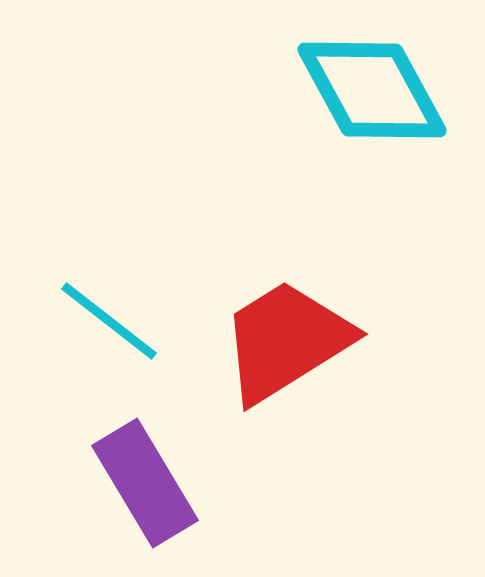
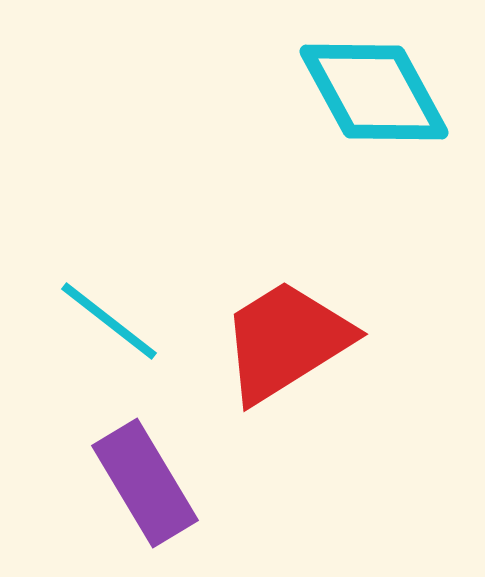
cyan diamond: moved 2 px right, 2 px down
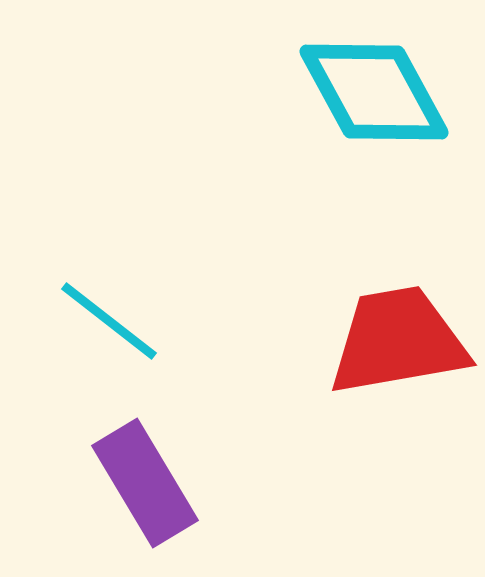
red trapezoid: moved 112 px right; rotated 22 degrees clockwise
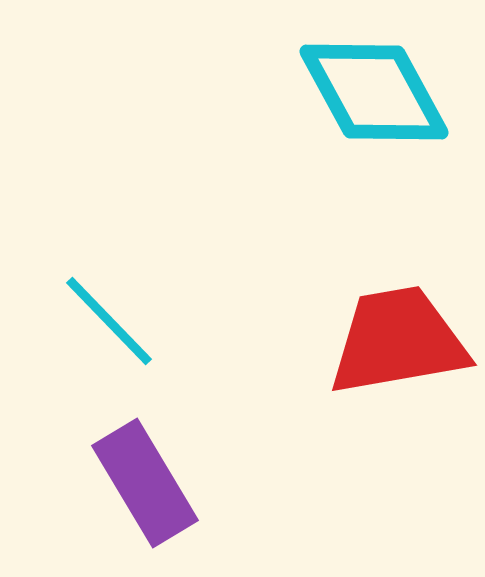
cyan line: rotated 8 degrees clockwise
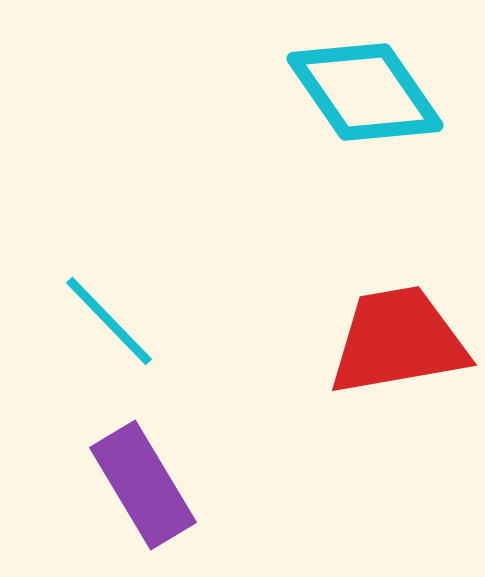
cyan diamond: moved 9 px left; rotated 6 degrees counterclockwise
purple rectangle: moved 2 px left, 2 px down
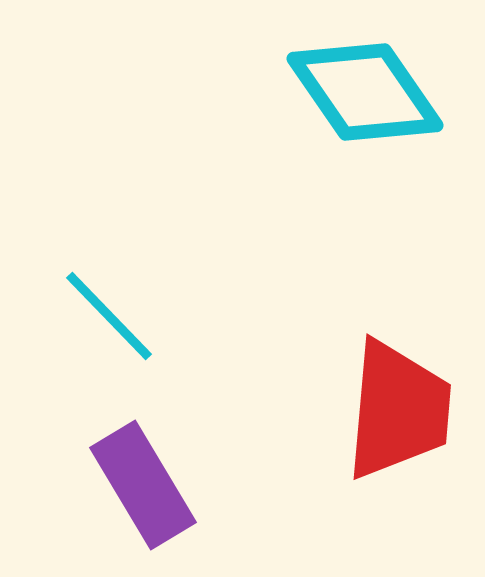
cyan line: moved 5 px up
red trapezoid: moved 69 px down; rotated 105 degrees clockwise
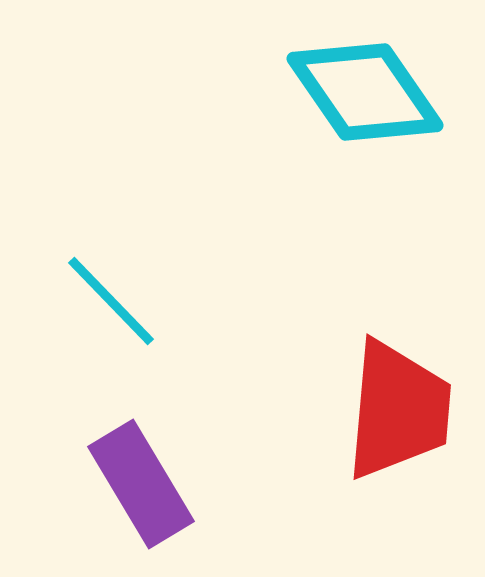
cyan line: moved 2 px right, 15 px up
purple rectangle: moved 2 px left, 1 px up
